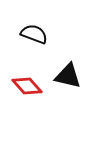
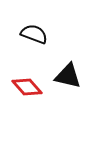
red diamond: moved 1 px down
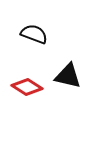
red diamond: rotated 16 degrees counterclockwise
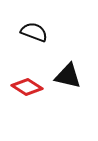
black semicircle: moved 2 px up
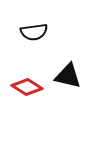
black semicircle: rotated 152 degrees clockwise
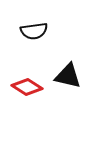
black semicircle: moved 1 px up
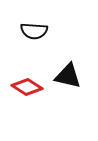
black semicircle: rotated 12 degrees clockwise
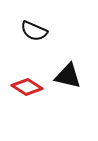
black semicircle: rotated 20 degrees clockwise
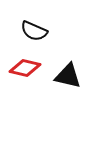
red diamond: moved 2 px left, 19 px up; rotated 20 degrees counterclockwise
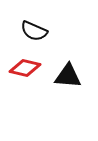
black triangle: rotated 8 degrees counterclockwise
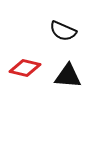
black semicircle: moved 29 px right
